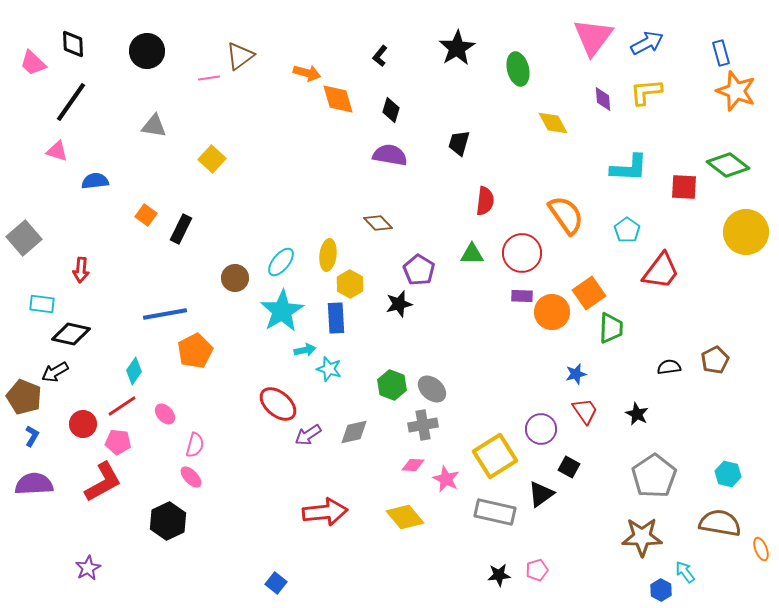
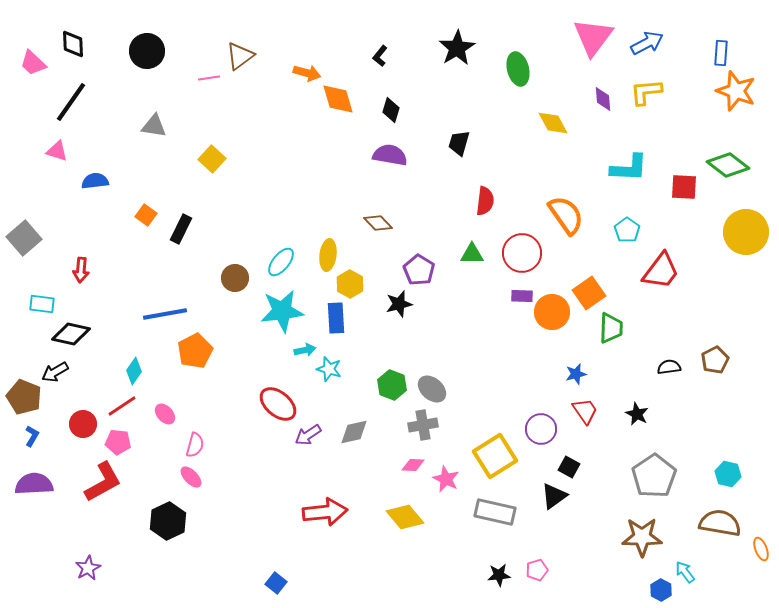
blue rectangle at (721, 53): rotated 20 degrees clockwise
cyan star at (282, 311): rotated 24 degrees clockwise
black triangle at (541, 494): moved 13 px right, 2 px down
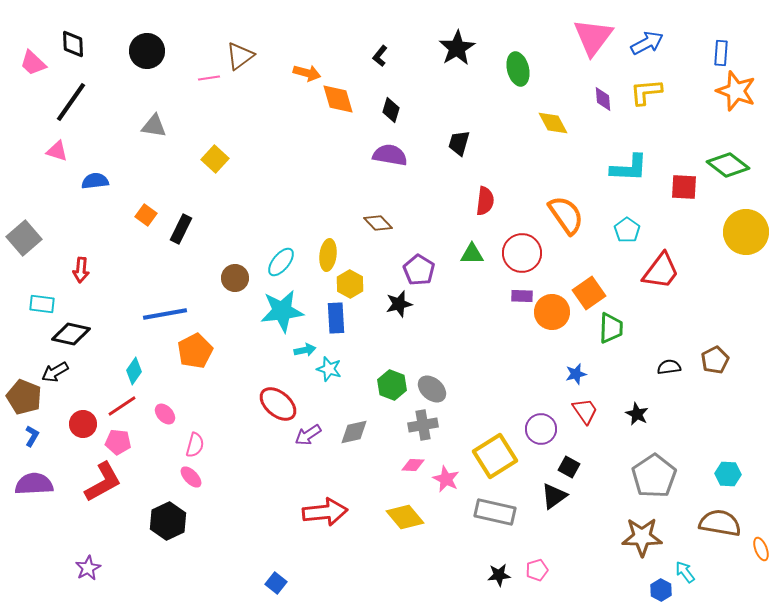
yellow square at (212, 159): moved 3 px right
cyan hexagon at (728, 474): rotated 10 degrees counterclockwise
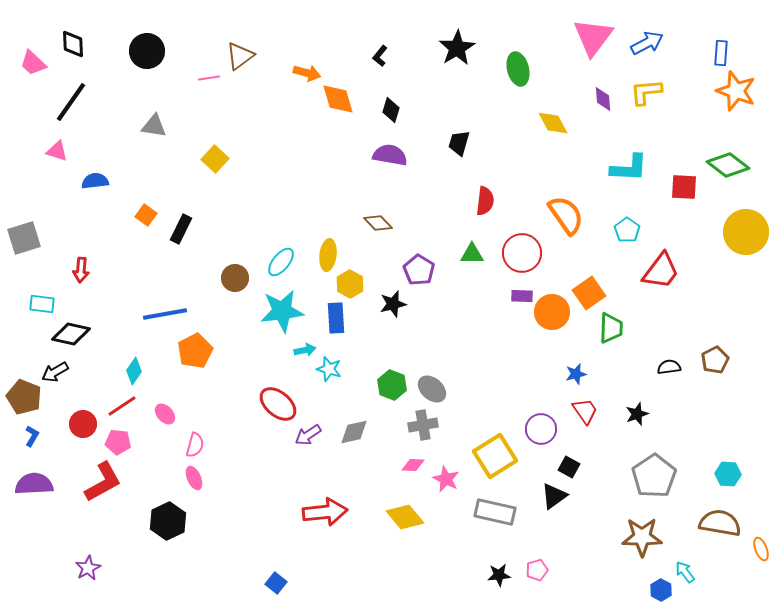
gray square at (24, 238): rotated 24 degrees clockwise
black star at (399, 304): moved 6 px left
black star at (637, 414): rotated 25 degrees clockwise
pink ellipse at (191, 477): moved 3 px right, 1 px down; rotated 20 degrees clockwise
